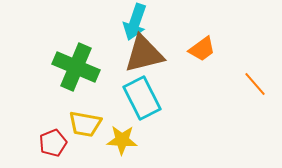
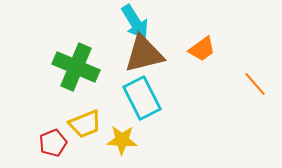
cyan arrow: rotated 51 degrees counterclockwise
yellow trapezoid: rotated 32 degrees counterclockwise
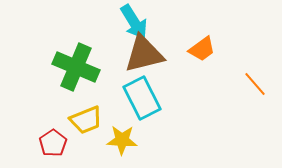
cyan arrow: moved 1 px left
yellow trapezoid: moved 1 px right, 4 px up
red pentagon: rotated 12 degrees counterclockwise
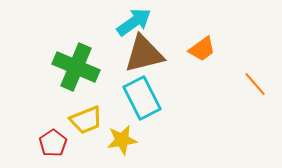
cyan arrow: rotated 93 degrees counterclockwise
yellow star: rotated 12 degrees counterclockwise
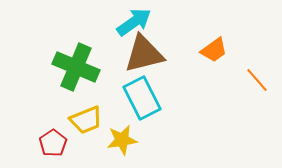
orange trapezoid: moved 12 px right, 1 px down
orange line: moved 2 px right, 4 px up
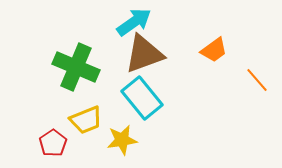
brown triangle: rotated 6 degrees counterclockwise
cyan rectangle: rotated 12 degrees counterclockwise
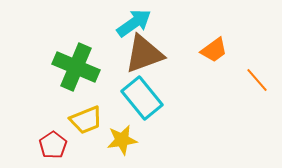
cyan arrow: moved 1 px down
red pentagon: moved 2 px down
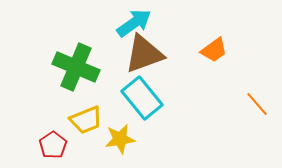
orange line: moved 24 px down
yellow star: moved 2 px left, 1 px up
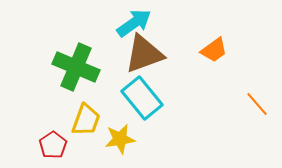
yellow trapezoid: rotated 48 degrees counterclockwise
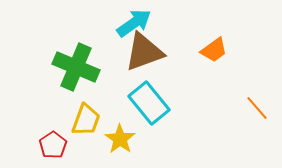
brown triangle: moved 2 px up
cyan rectangle: moved 7 px right, 5 px down
orange line: moved 4 px down
yellow star: rotated 28 degrees counterclockwise
